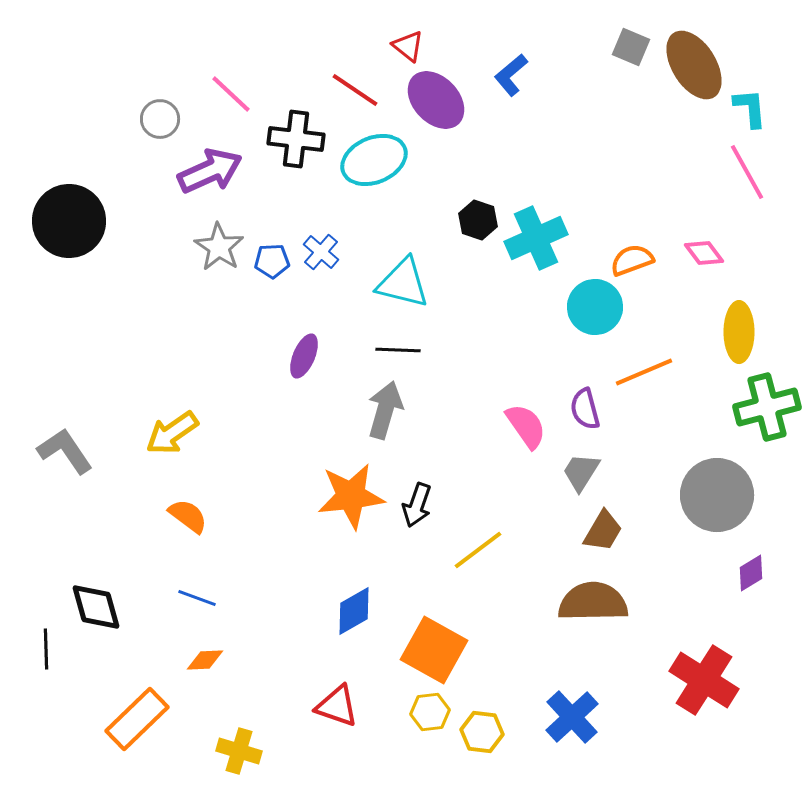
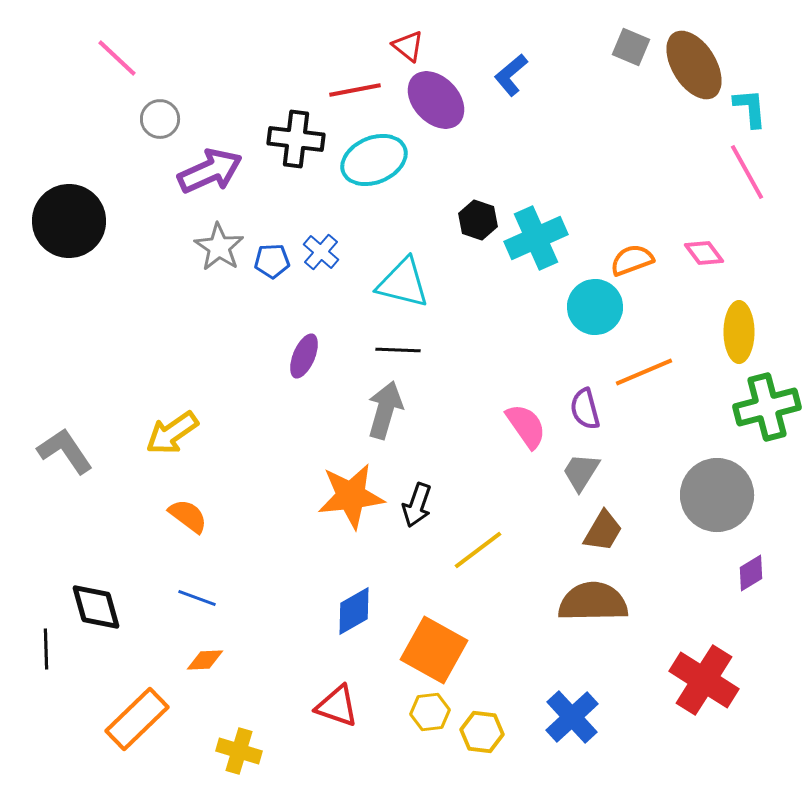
red line at (355, 90): rotated 45 degrees counterclockwise
pink line at (231, 94): moved 114 px left, 36 px up
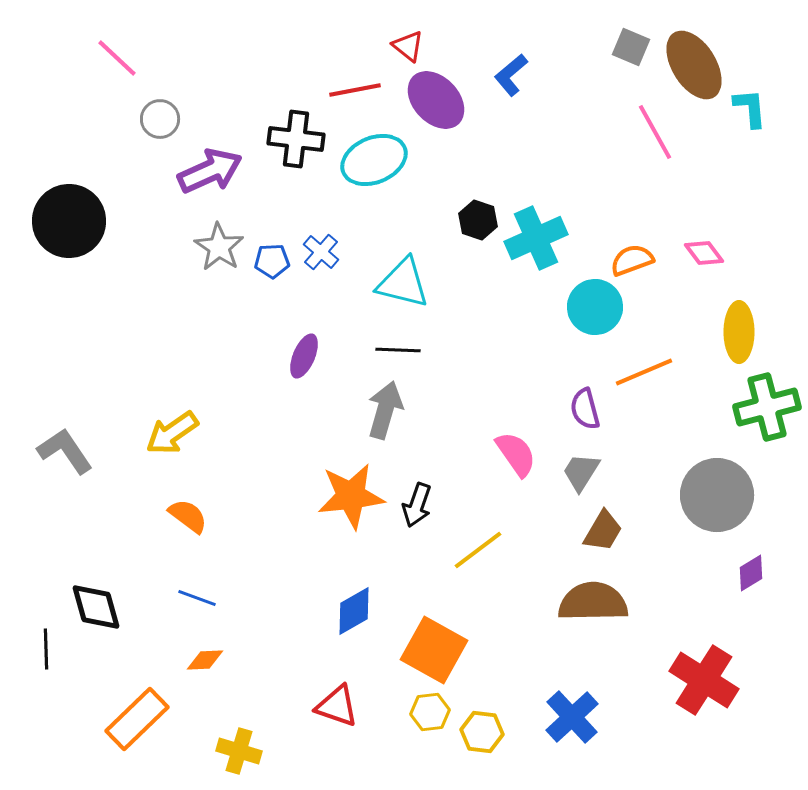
pink line at (747, 172): moved 92 px left, 40 px up
pink semicircle at (526, 426): moved 10 px left, 28 px down
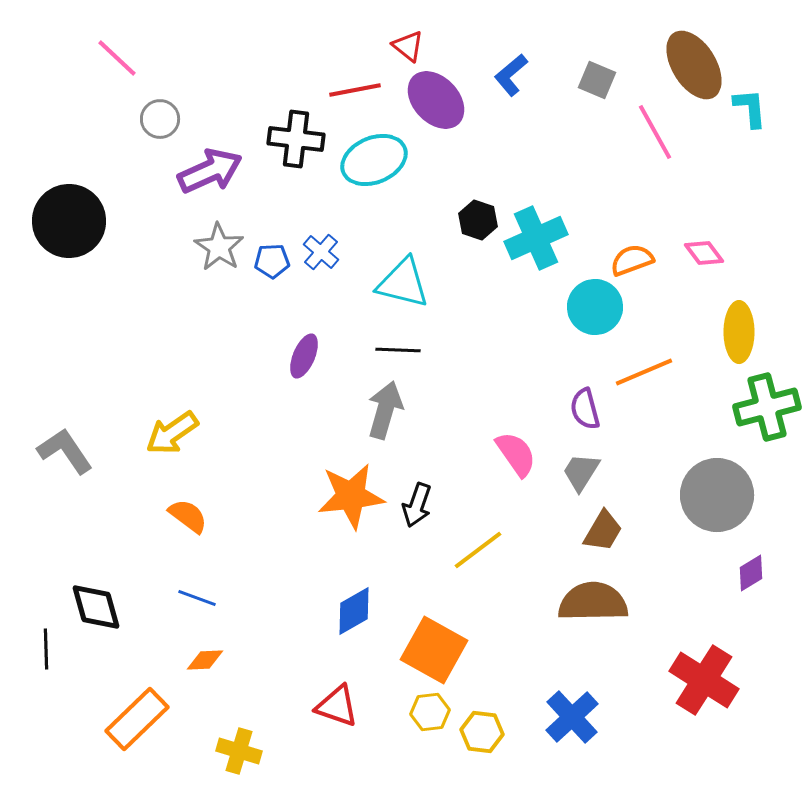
gray square at (631, 47): moved 34 px left, 33 px down
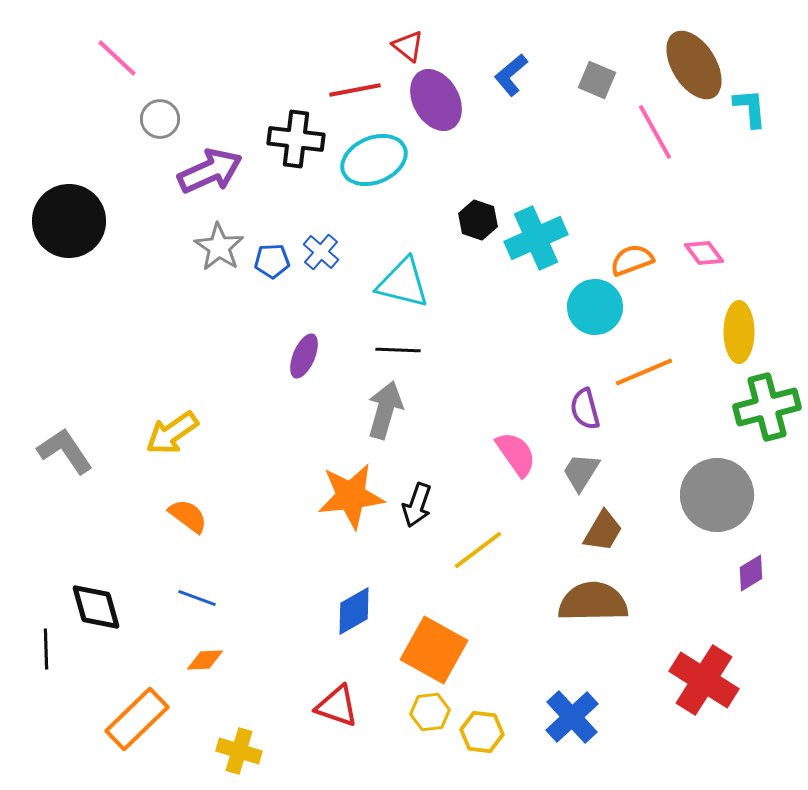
purple ellipse at (436, 100): rotated 14 degrees clockwise
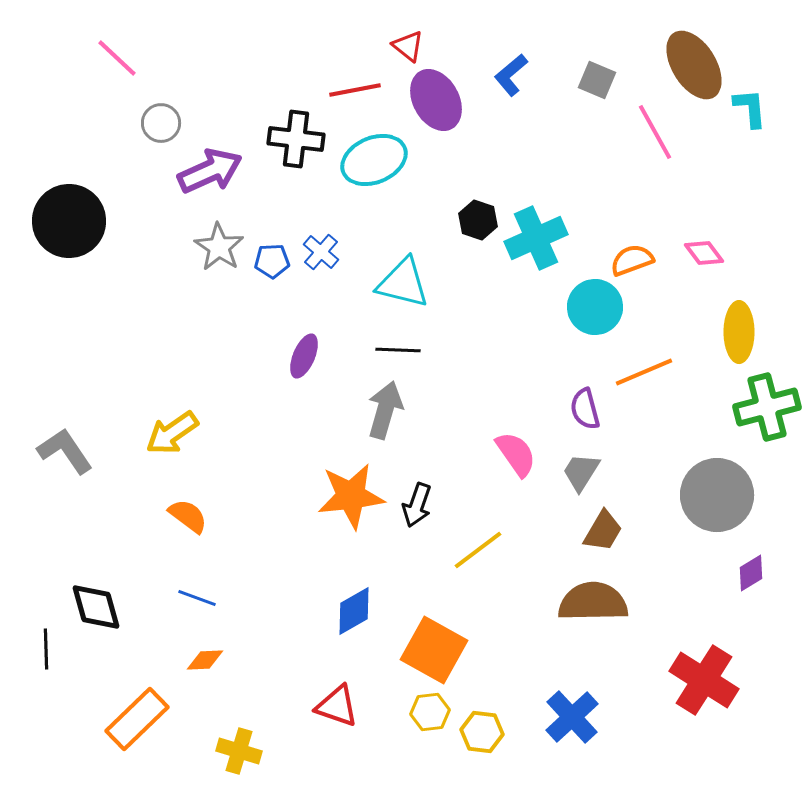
gray circle at (160, 119): moved 1 px right, 4 px down
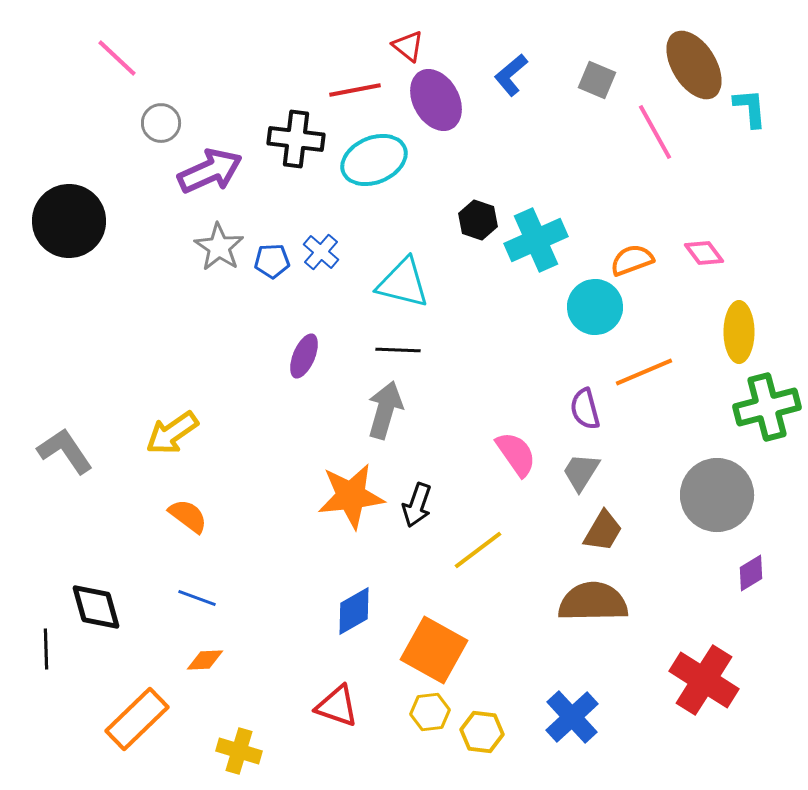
cyan cross at (536, 238): moved 2 px down
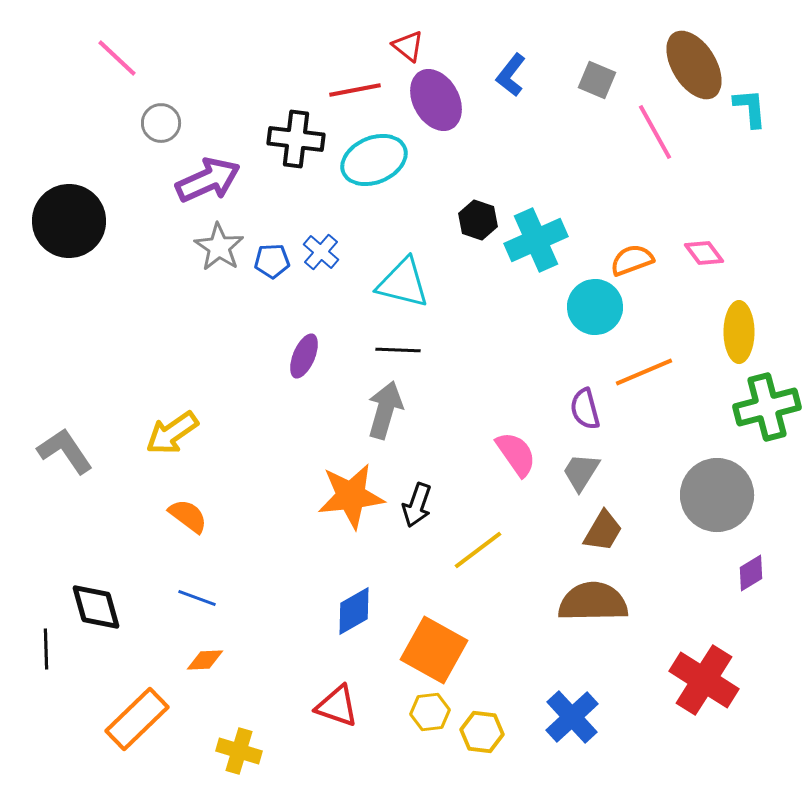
blue L-shape at (511, 75): rotated 12 degrees counterclockwise
purple arrow at (210, 171): moved 2 px left, 9 px down
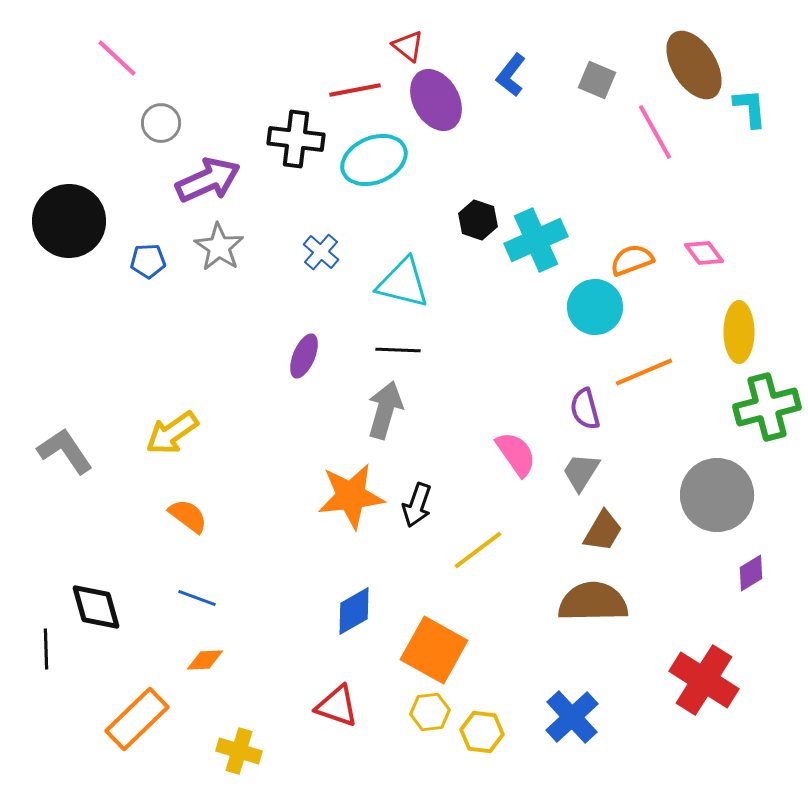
blue pentagon at (272, 261): moved 124 px left
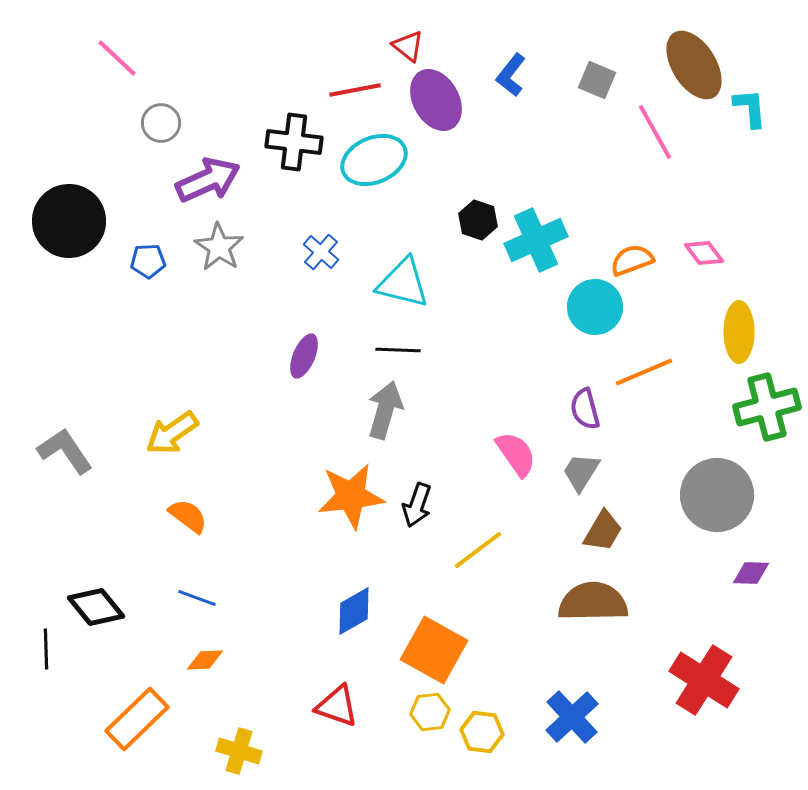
black cross at (296, 139): moved 2 px left, 3 px down
purple diamond at (751, 573): rotated 33 degrees clockwise
black diamond at (96, 607): rotated 24 degrees counterclockwise
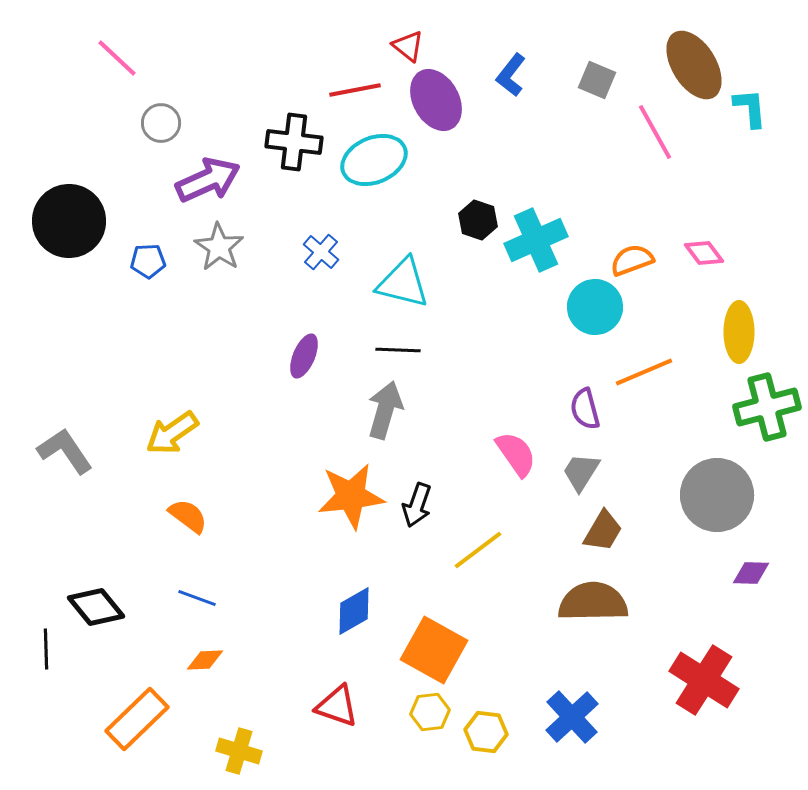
yellow hexagon at (482, 732): moved 4 px right
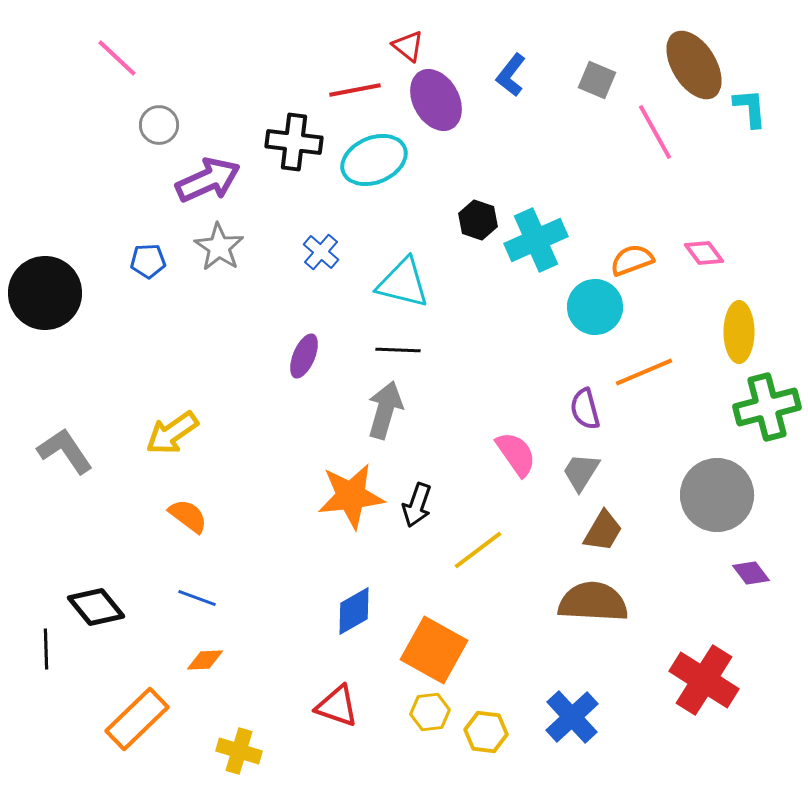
gray circle at (161, 123): moved 2 px left, 2 px down
black circle at (69, 221): moved 24 px left, 72 px down
purple diamond at (751, 573): rotated 51 degrees clockwise
brown semicircle at (593, 602): rotated 4 degrees clockwise
